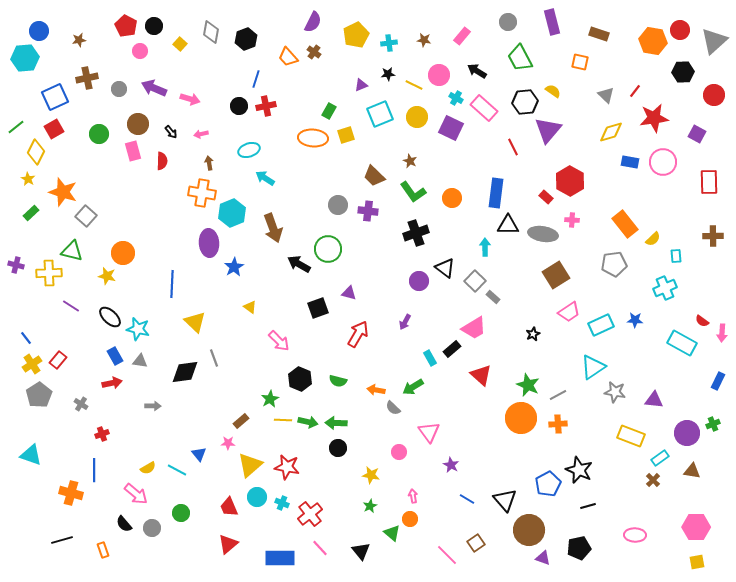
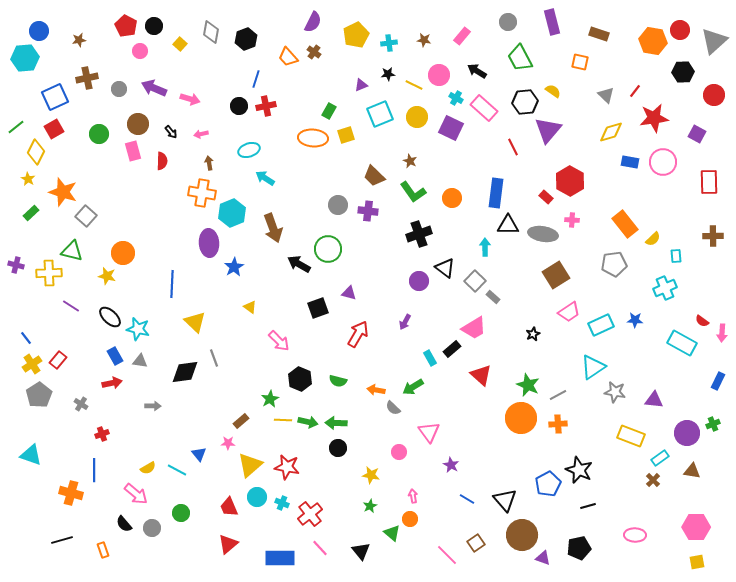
black cross at (416, 233): moved 3 px right, 1 px down
brown circle at (529, 530): moved 7 px left, 5 px down
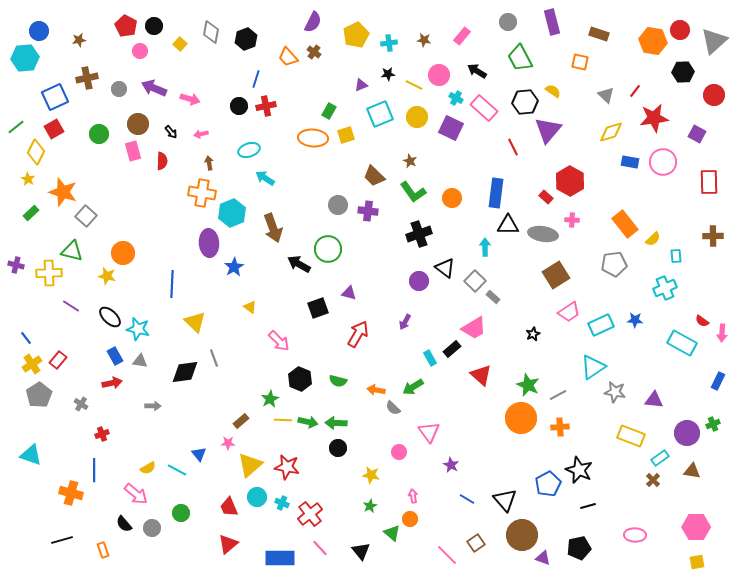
orange cross at (558, 424): moved 2 px right, 3 px down
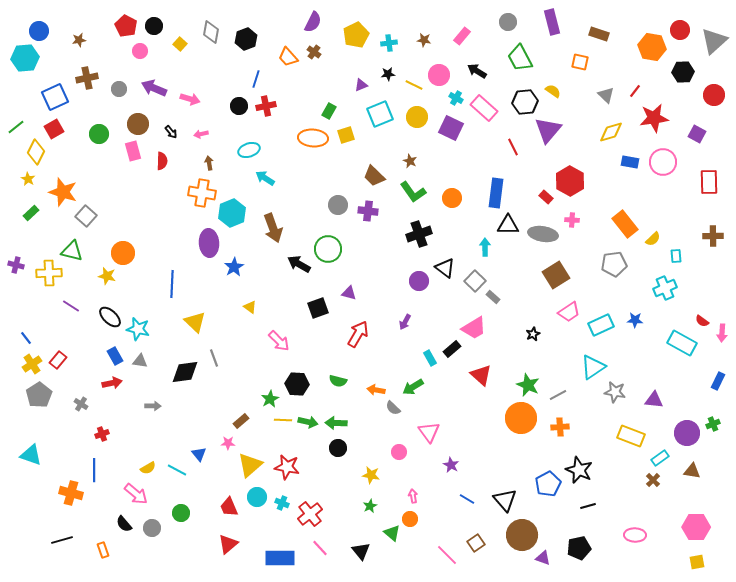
orange hexagon at (653, 41): moved 1 px left, 6 px down
black hexagon at (300, 379): moved 3 px left, 5 px down; rotated 20 degrees counterclockwise
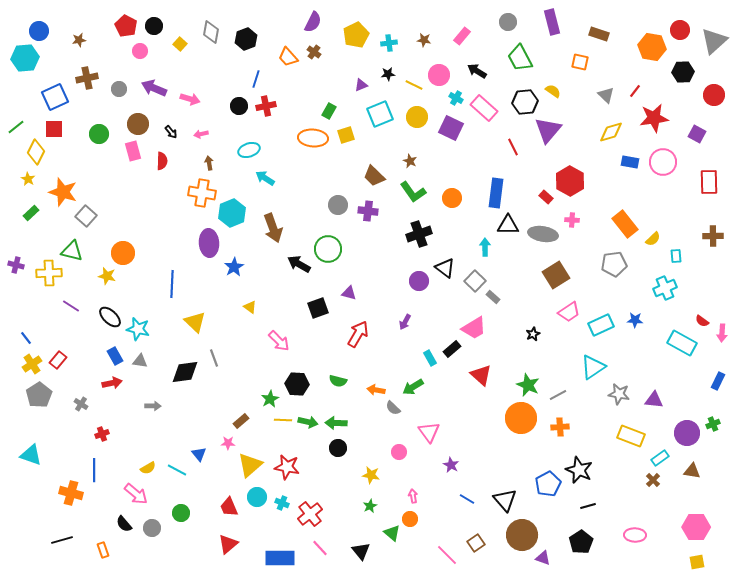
red square at (54, 129): rotated 30 degrees clockwise
gray star at (615, 392): moved 4 px right, 2 px down
black pentagon at (579, 548): moved 2 px right, 6 px up; rotated 20 degrees counterclockwise
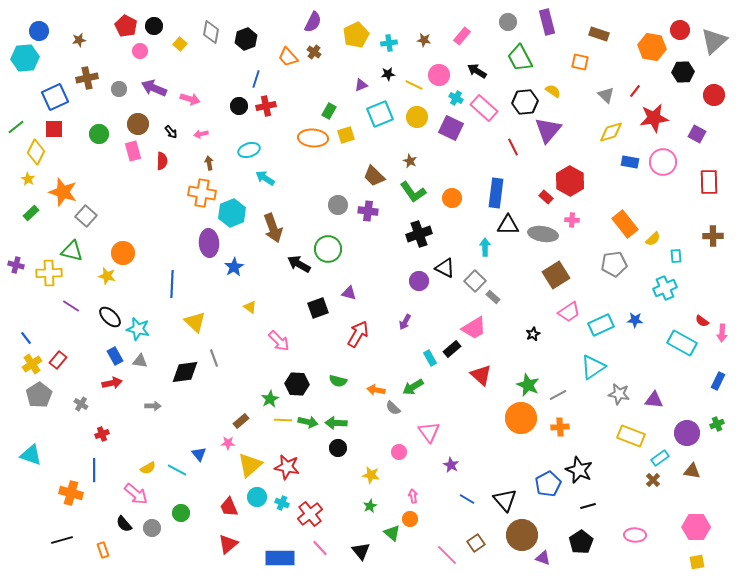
purple rectangle at (552, 22): moved 5 px left
black triangle at (445, 268): rotated 10 degrees counterclockwise
green cross at (713, 424): moved 4 px right
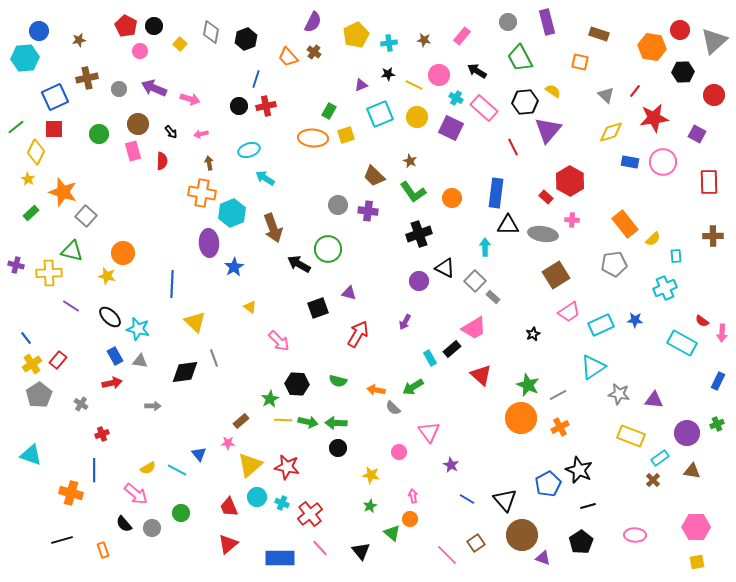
orange cross at (560, 427): rotated 24 degrees counterclockwise
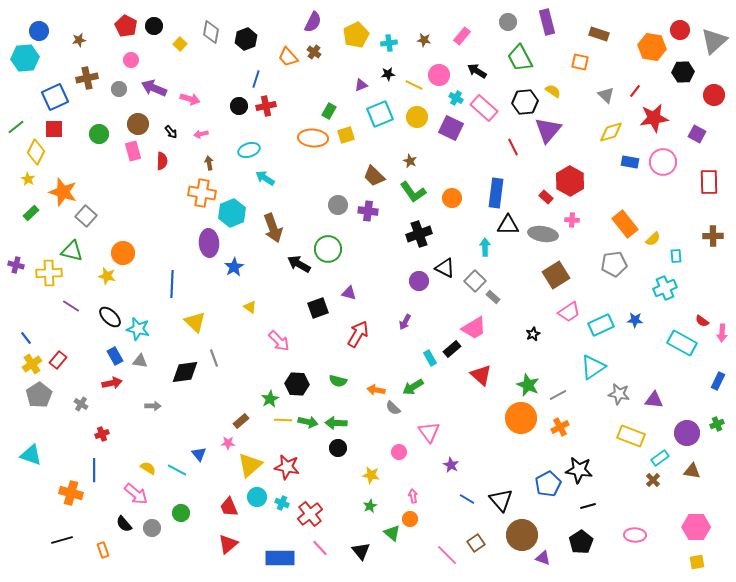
pink circle at (140, 51): moved 9 px left, 9 px down
yellow semicircle at (148, 468): rotated 119 degrees counterclockwise
black star at (579, 470): rotated 16 degrees counterclockwise
black triangle at (505, 500): moved 4 px left
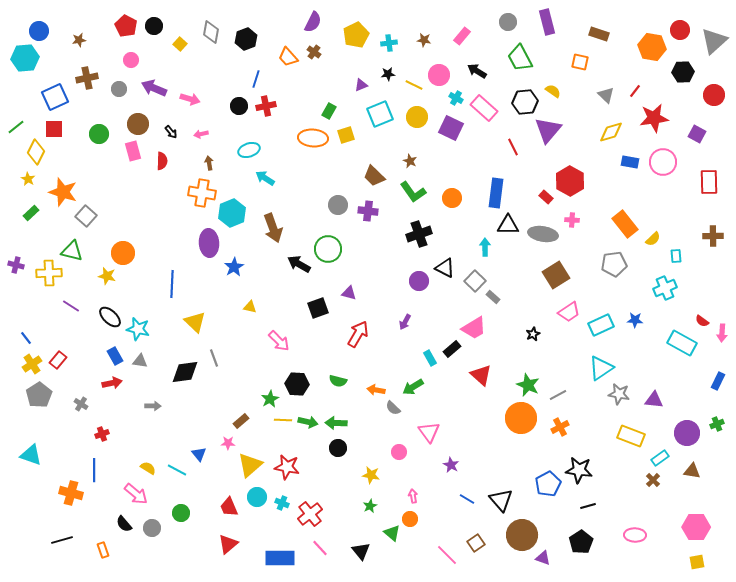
yellow triangle at (250, 307): rotated 24 degrees counterclockwise
cyan triangle at (593, 367): moved 8 px right, 1 px down
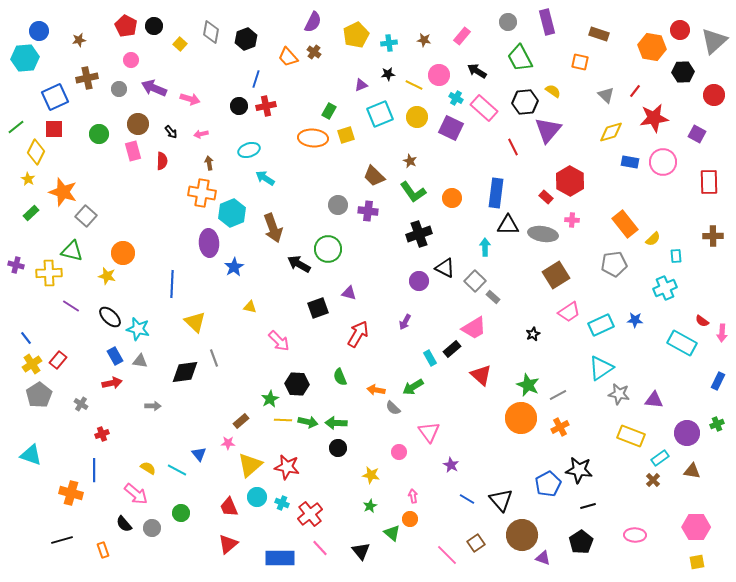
green semicircle at (338, 381): moved 2 px right, 4 px up; rotated 54 degrees clockwise
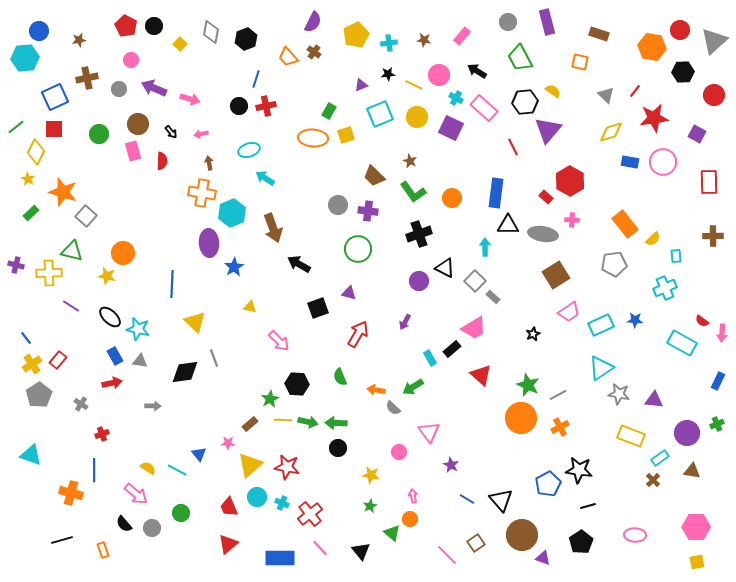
green circle at (328, 249): moved 30 px right
brown rectangle at (241, 421): moved 9 px right, 3 px down
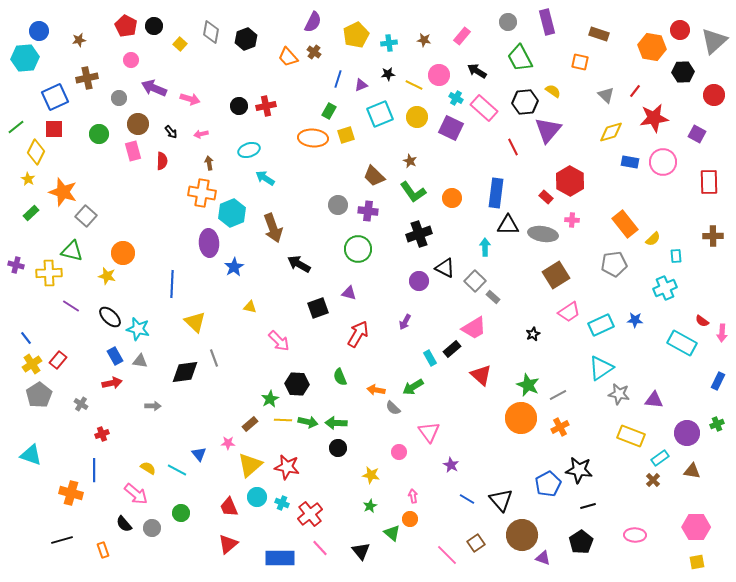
blue line at (256, 79): moved 82 px right
gray circle at (119, 89): moved 9 px down
